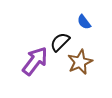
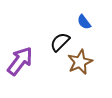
purple arrow: moved 15 px left
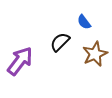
brown star: moved 15 px right, 8 px up
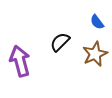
blue semicircle: moved 13 px right
purple arrow: rotated 52 degrees counterclockwise
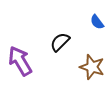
brown star: moved 3 px left, 13 px down; rotated 30 degrees counterclockwise
purple arrow: rotated 16 degrees counterclockwise
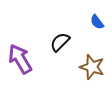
purple arrow: moved 2 px up
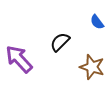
purple arrow: moved 1 px left; rotated 12 degrees counterclockwise
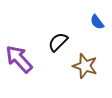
black semicircle: moved 2 px left
brown star: moved 7 px left, 1 px up
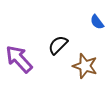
black semicircle: moved 3 px down
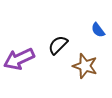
blue semicircle: moved 1 px right, 8 px down
purple arrow: rotated 72 degrees counterclockwise
